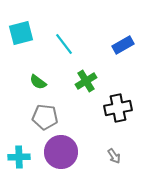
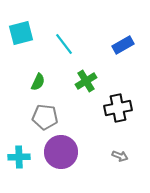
green semicircle: rotated 102 degrees counterclockwise
gray arrow: moved 6 px right; rotated 35 degrees counterclockwise
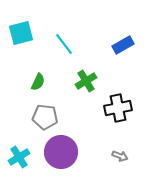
cyan cross: rotated 30 degrees counterclockwise
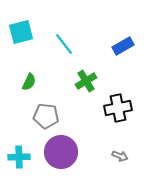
cyan square: moved 1 px up
blue rectangle: moved 1 px down
green semicircle: moved 9 px left
gray pentagon: moved 1 px right, 1 px up
cyan cross: rotated 30 degrees clockwise
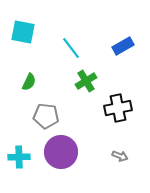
cyan square: moved 2 px right; rotated 25 degrees clockwise
cyan line: moved 7 px right, 4 px down
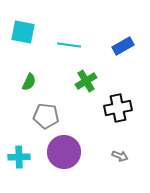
cyan line: moved 2 px left, 3 px up; rotated 45 degrees counterclockwise
purple circle: moved 3 px right
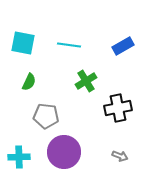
cyan square: moved 11 px down
